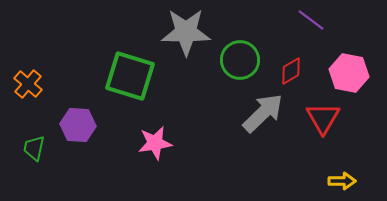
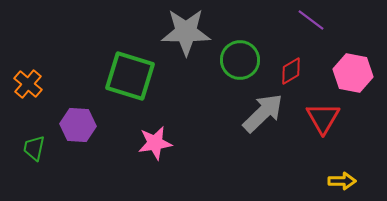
pink hexagon: moved 4 px right
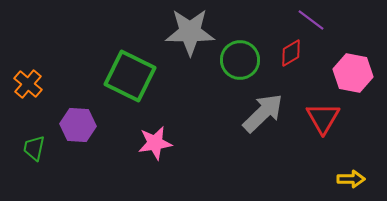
gray star: moved 4 px right
red diamond: moved 18 px up
green square: rotated 9 degrees clockwise
yellow arrow: moved 9 px right, 2 px up
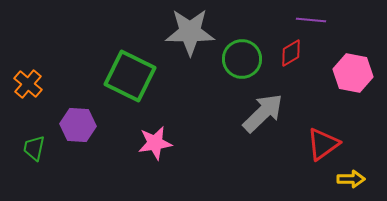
purple line: rotated 32 degrees counterclockwise
green circle: moved 2 px right, 1 px up
red triangle: moved 26 px down; rotated 24 degrees clockwise
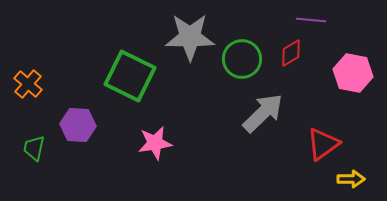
gray star: moved 5 px down
